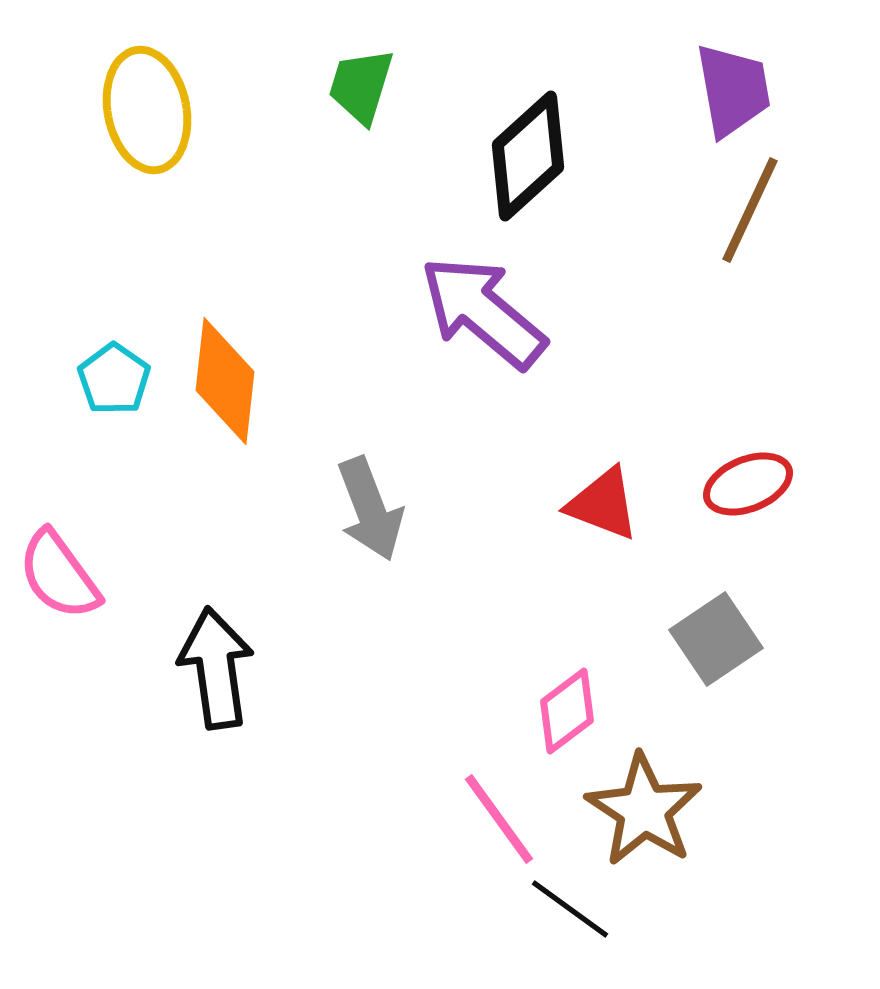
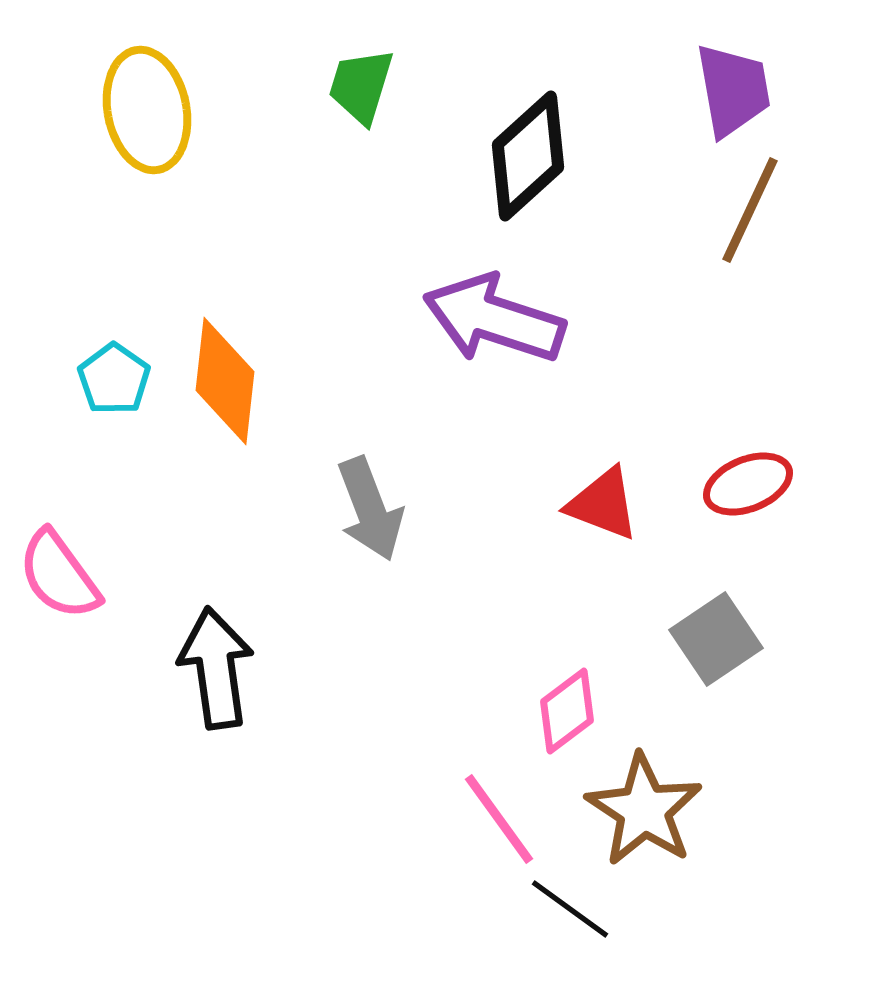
purple arrow: moved 11 px right, 7 px down; rotated 22 degrees counterclockwise
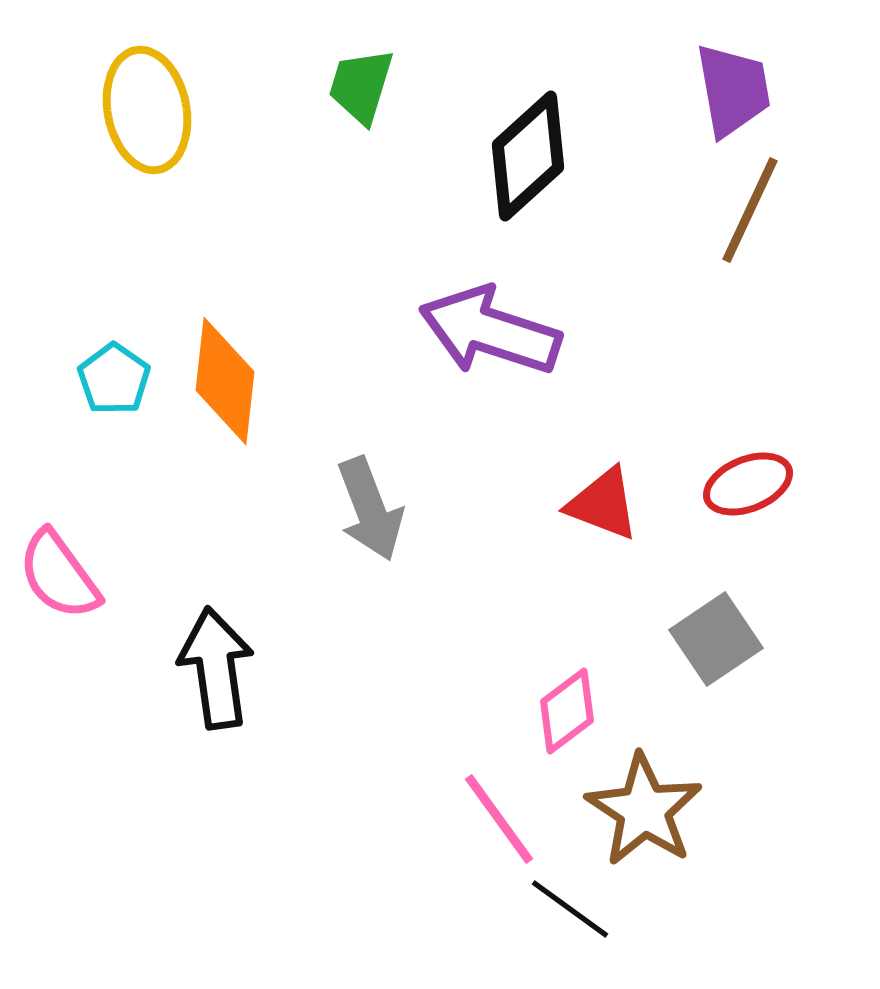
purple arrow: moved 4 px left, 12 px down
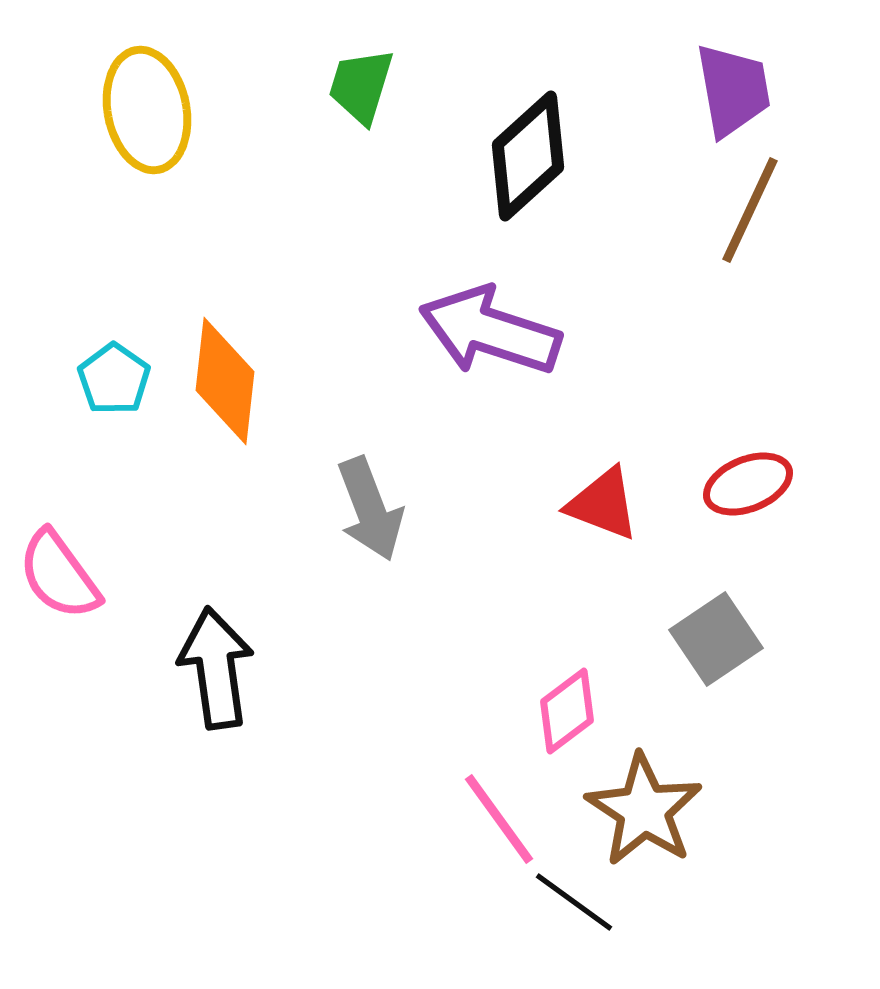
black line: moved 4 px right, 7 px up
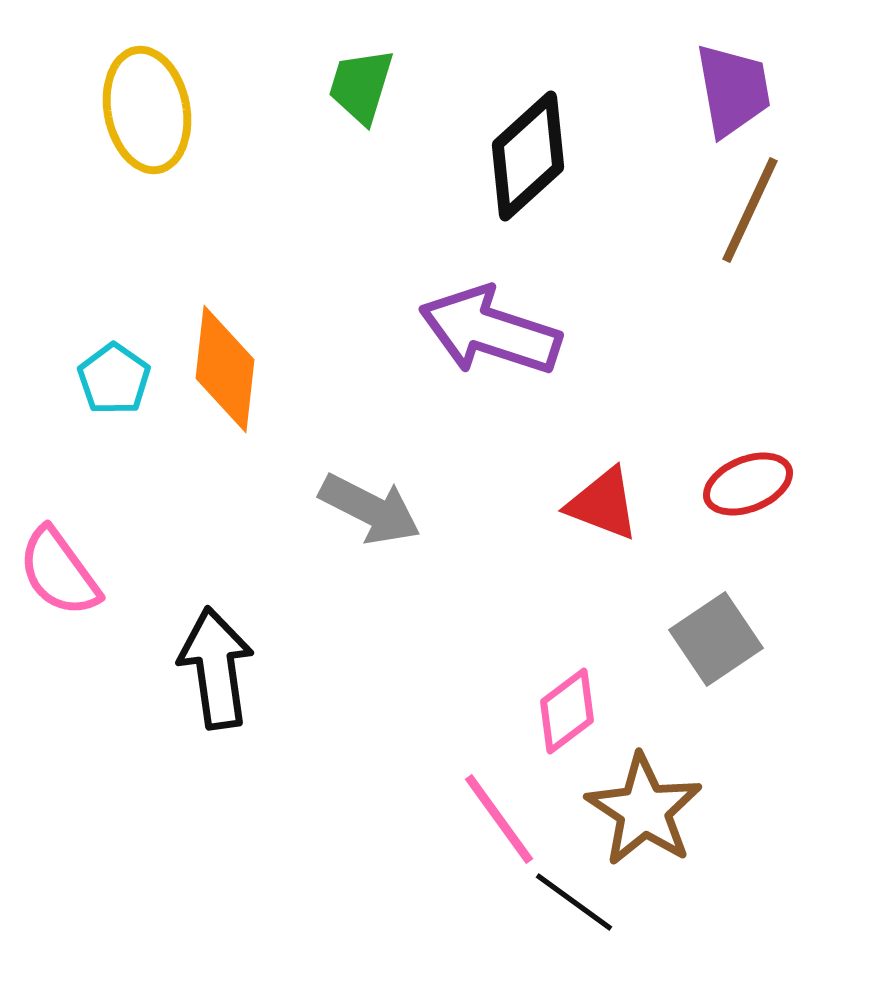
orange diamond: moved 12 px up
gray arrow: rotated 42 degrees counterclockwise
pink semicircle: moved 3 px up
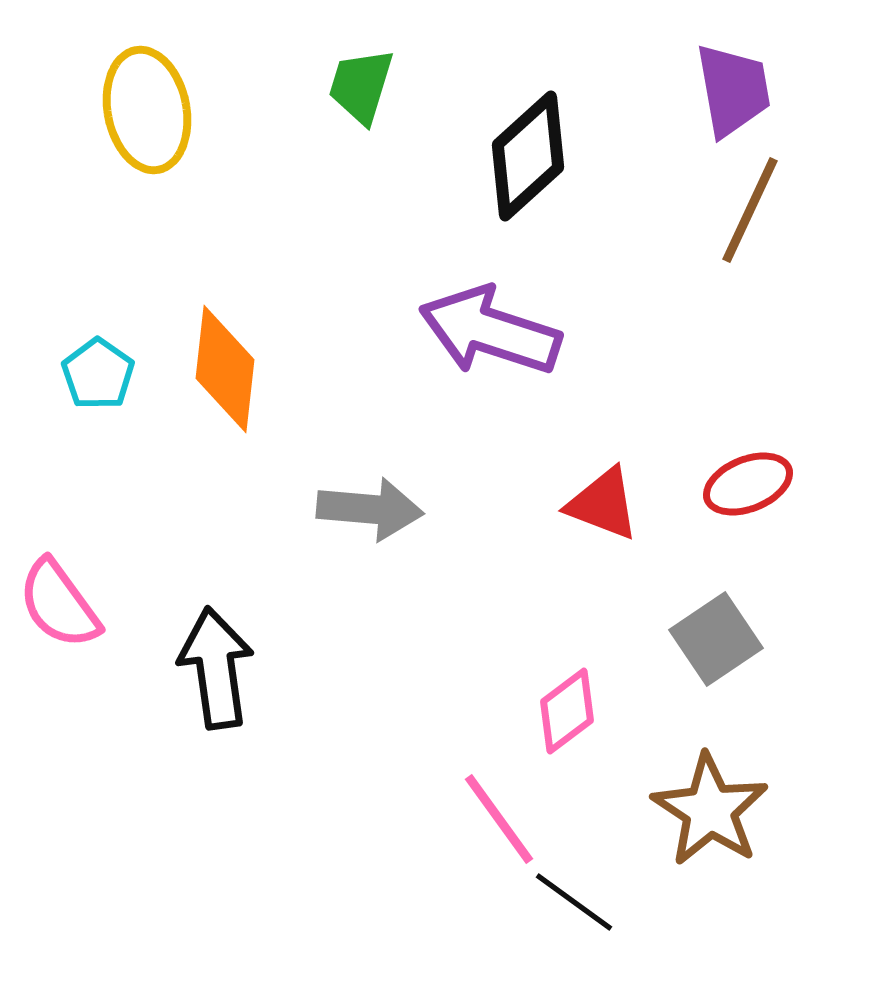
cyan pentagon: moved 16 px left, 5 px up
gray arrow: rotated 22 degrees counterclockwise
pink semicircle: moved 32 px down
brown star: moved 66 px right
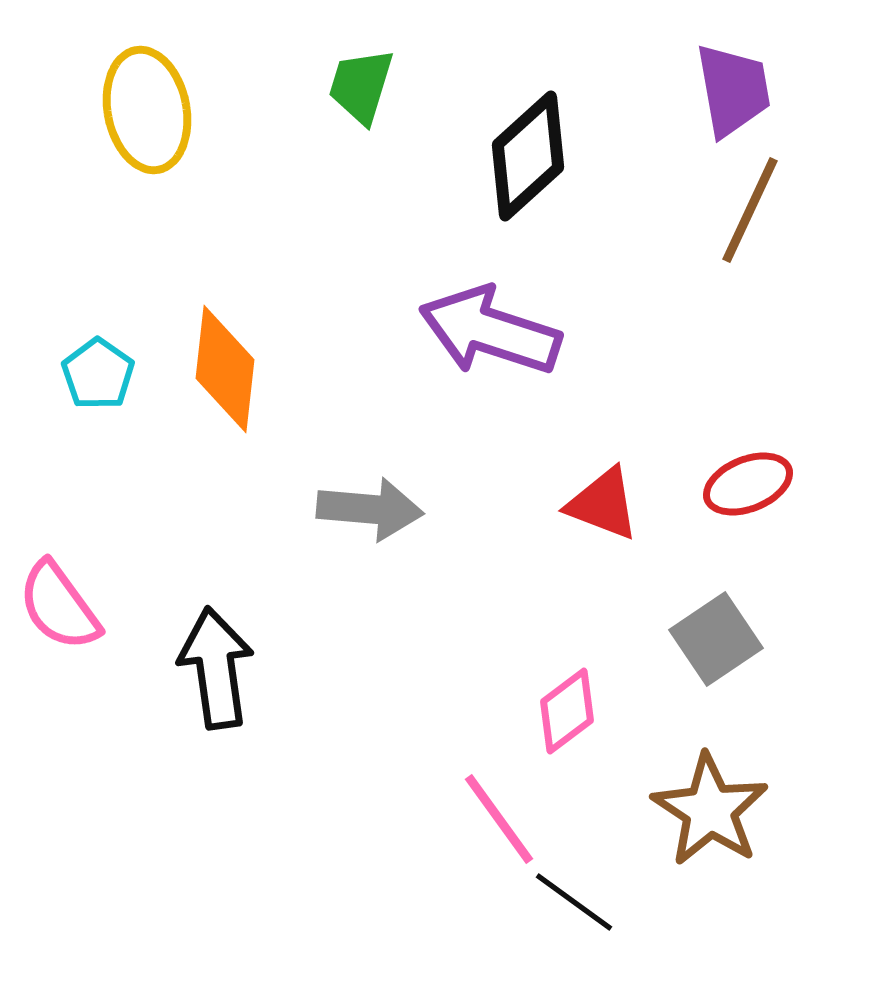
pink semicircle: moved 2 px down
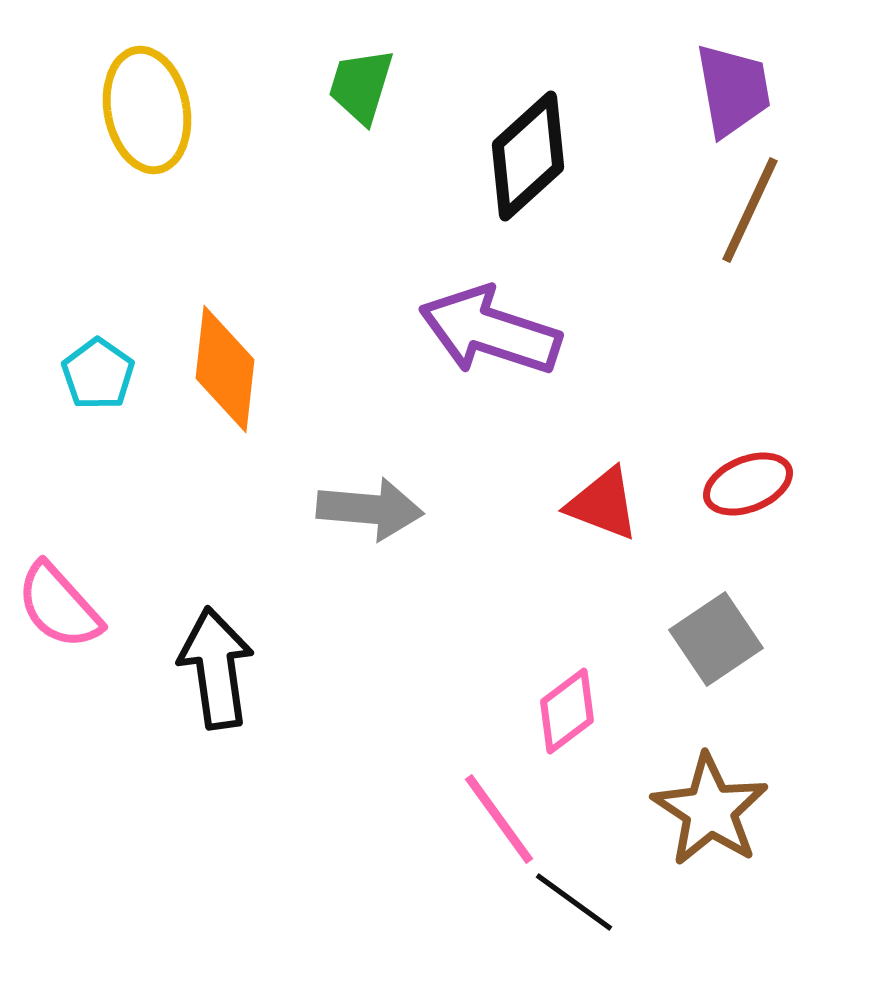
pink semicircle: rotated 6 degrees counterclockwise
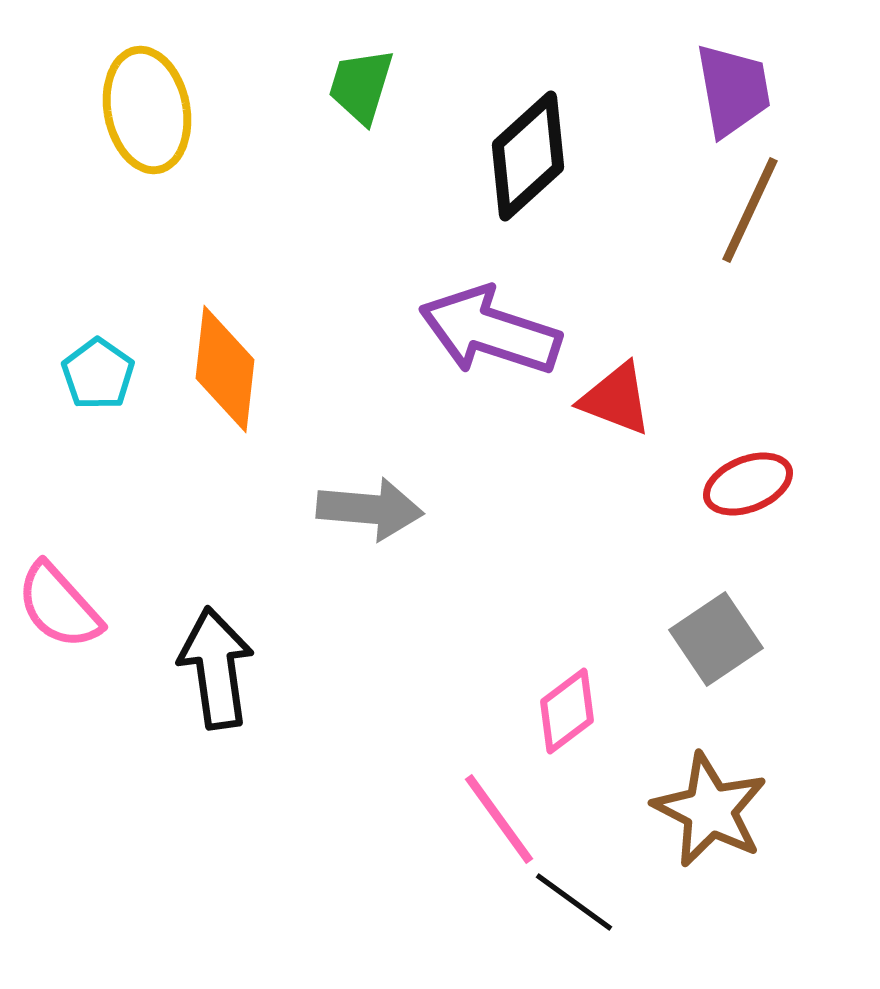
red triangle: moved 13 px right, 105 px up
brown star: rotated 6 degrees counterclockwise
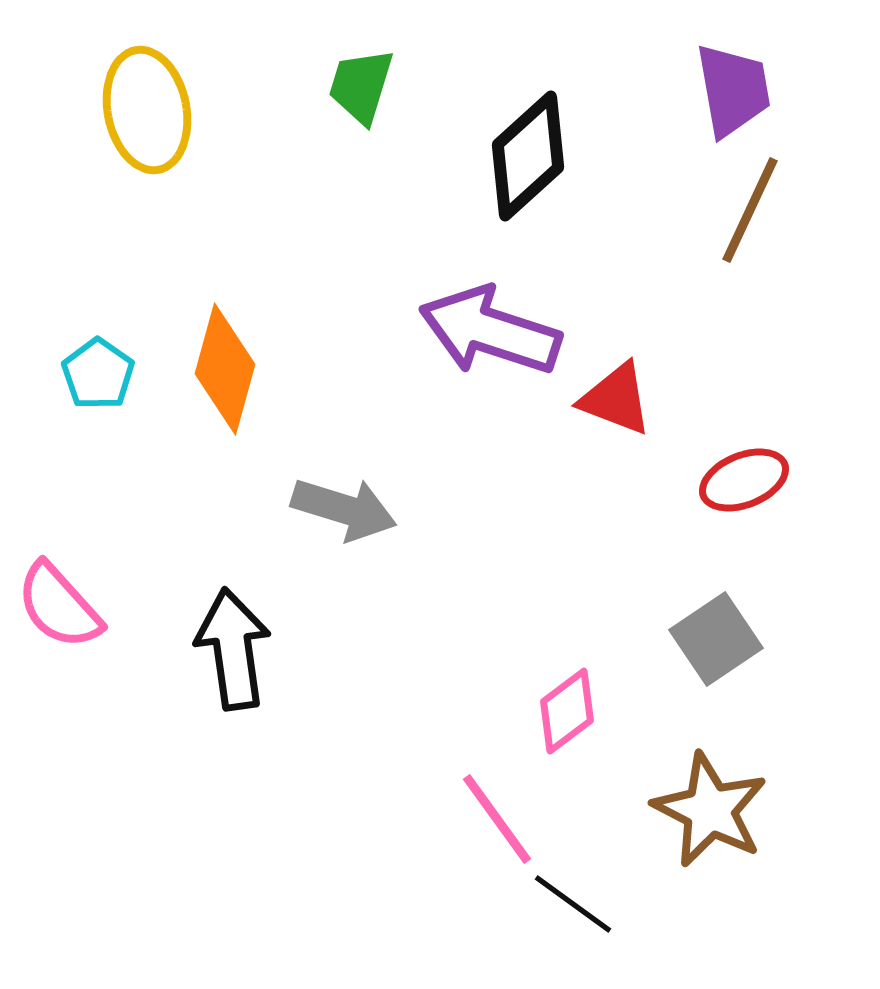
orange diamond: rotated 9 degrees clockwise
red ellipse: moved 4 px left, 4 px up
gray arrow: moved 26 px left; rotated 12 degrees clockwise
black arrow: moved 17 px right, 19 px up
pink line: moved 2 px left
black line: moved 1 px left, 2 px down
